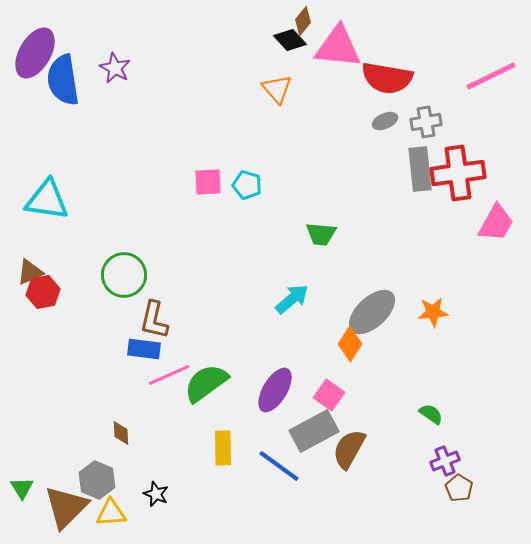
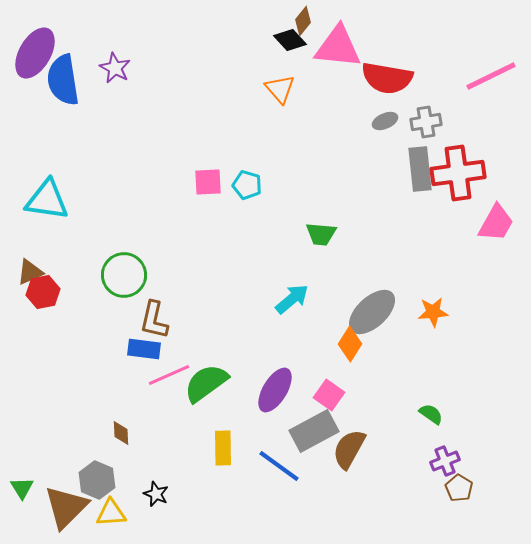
orange triangle at (277, 89): moved 3 px right
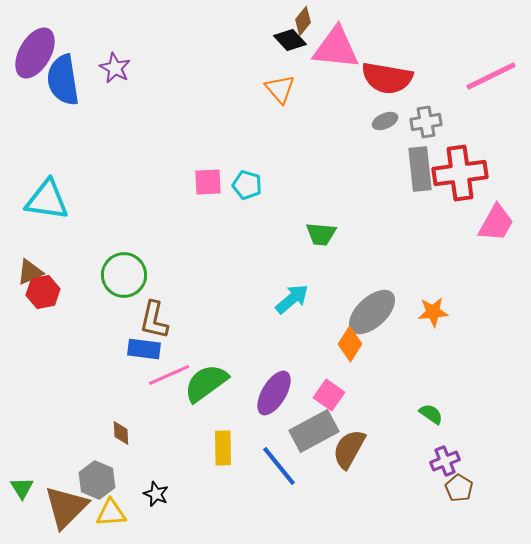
pink triangle at (338, 47): moved 2 px left, 1 px down
red cross at (458, 173): moved 2 px right
purple ellipse at (275, 390): moved 1 px left, 3 px down
blue line at (279, 466): rotated 15 degrees clockwise
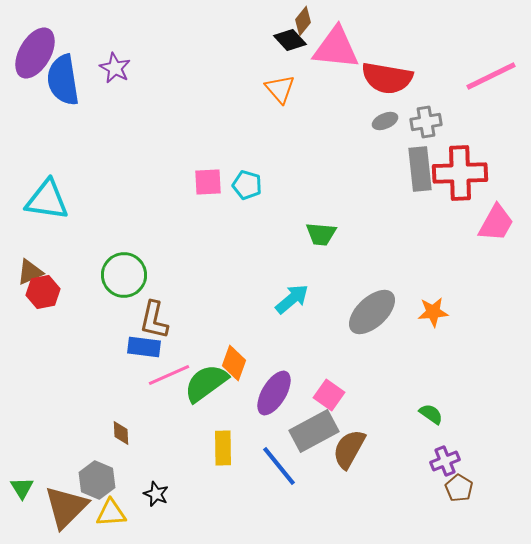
red cross at (460, 173): rotated 6 degrees clockwise
orange diamond at (350, 344): moved 116 px left, 19 px down; rotated 12 degrees counterclockwise
blue rectangle at (144, 349): moved 2 px up
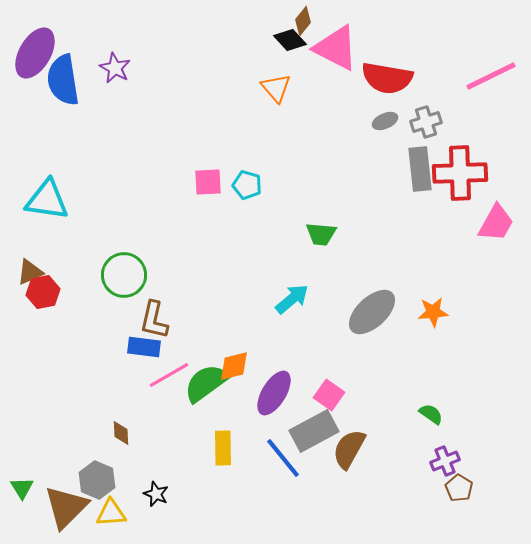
pink triangle at (336, 48): rotated 21 degrees clockwise
orange triangle at (280, 89): moved 4 px left, 1 px up
gray cross at (426, 122): rotated 8 degrees counterclockwise
orange diamond at (234, 363): moved 3 px down; rotated 56 degrees clockwise
pink line at (169, 375): rotated 6 degrees counterclockwise
blue line at (279, 466): moved 4 px right, 8 px up
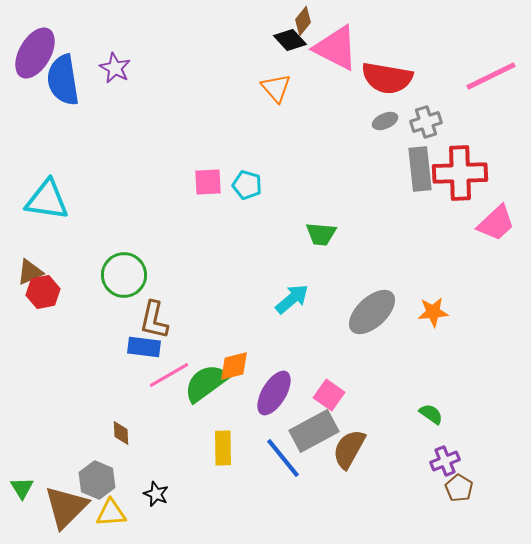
pink trapezoid at (496, 223): rotated 18 degrees clockwise
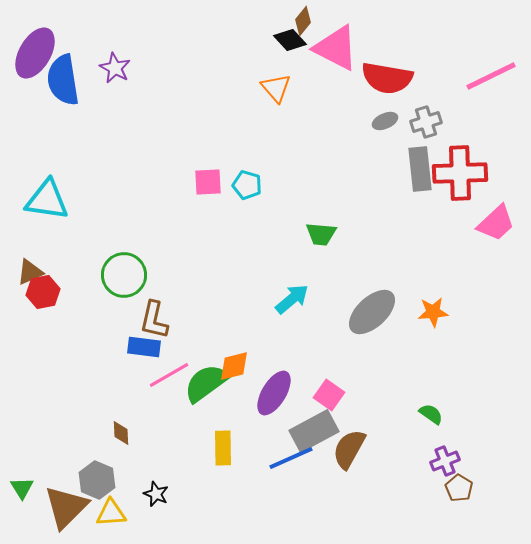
blue line at (283, 458): moved 8 px right; rotated 75 degrees counterclockwise
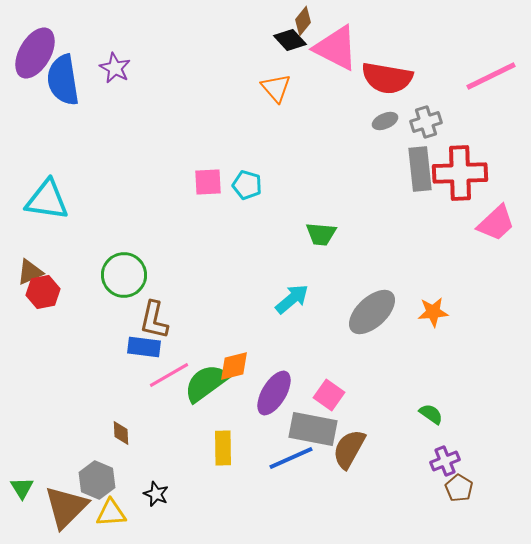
gray rectangle at (314, 431): moved 1 px left, 2 px up; rotated 39 degrees clockwise
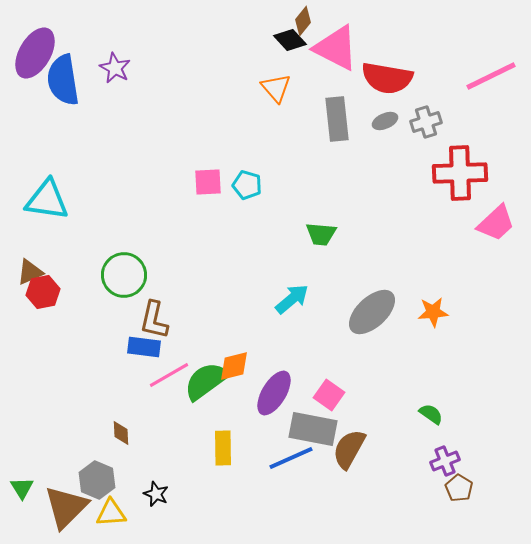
gray rectangle at (420, 169): moved 83 px left, 50 px up
green semicircle at (206, 383): moved 2 px up
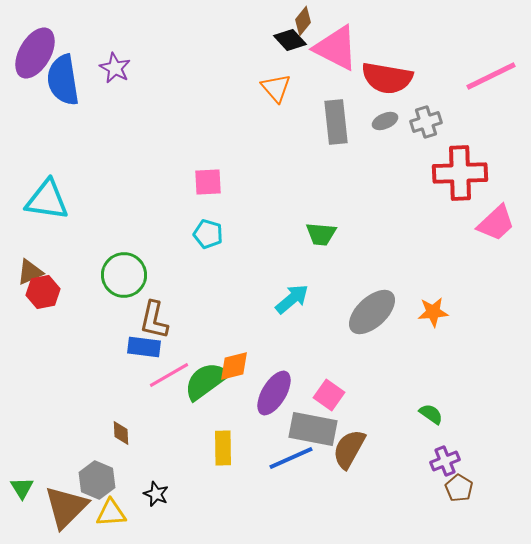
gray rectangle at (337, 119): moved 1 px left, 3 px down
cyan pentagon at (247, 185): moved 39 px left, 49 px down
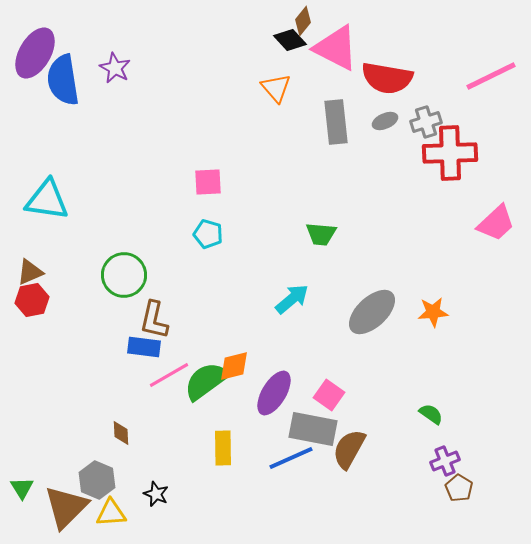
red cross at (460, 173): moved 10 px left, 20 px up
red hexagon at (43, 292): moved 11 px left, 8 px down
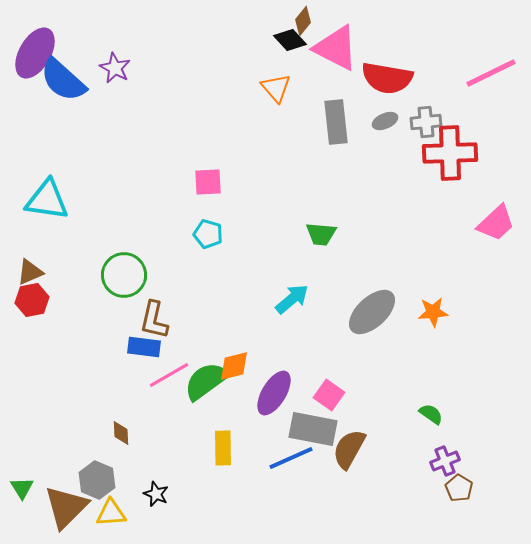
pink line at (491, 76): moved 3 px up
blue semicircle at (63, 80): rotated 39 degrees counterclockwise
gray cross at (426, 122): rotated 12 degrees clockwise
